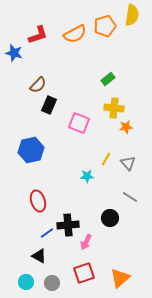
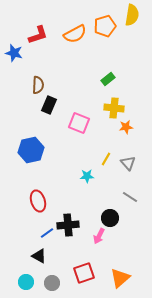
brown semicircle: rotated 42 degrees counterclockwise
pink arrow: moved 13 px right, 6 px up
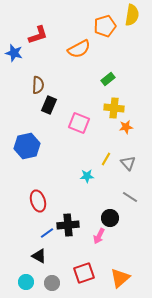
orange semicircle: moved 4 px right, 15 px down
blue hexagon: moved 4 px left, 4 px up
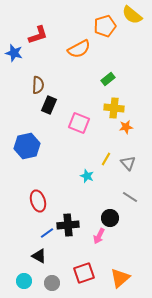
yellow semicircle: rotated 120 degrees clockwise
cyan star: rotated 24 degrees clockwise
cyan circle: moved 2 px left, 1 px up
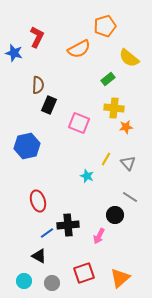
yellow semicircle: moved 3 px left, 43 px down
red L-shape: moved 1 px left, 2 px down; rotated 45 degrees counterclockwise
black circle: moved 5 px right, 3 px up
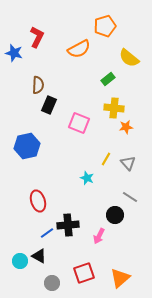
cyan star: moved 2 px down
cyan circle: moved 4 px left, 20 px up
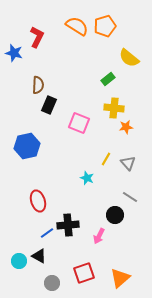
orange semicircle: moved 2 px left, 23 px up; rotated 120 degrees counterclockwise
cyan circle: moved 1 px left
